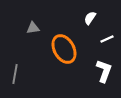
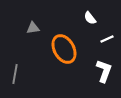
white semicircle: rotated 72 degrees counterclockwise
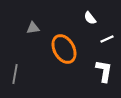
white L-shape: rotated 10 degrees counterclockwise
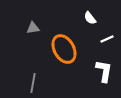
gray line: moved 18 px right, 9 px down
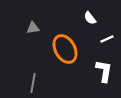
orange ellipse: moved 1 px right
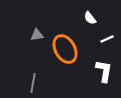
gray triangle: moved 4 px right, 7 px down
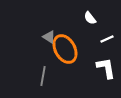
gray triangle: moved 12 px right, 2 px down; rotated 40 degrees clockwise
white L-shape: moved 2 px right, 3 px up; rotated 20 degrees counterclockwise
gray line: moved 10 px right, 7 px up
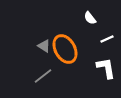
gray triangle: moved 5 px left, 9 px down
gray line: rotated 42 degrees clockwise
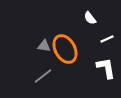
gray triangle: rotated 24 degrees counterclockwise
